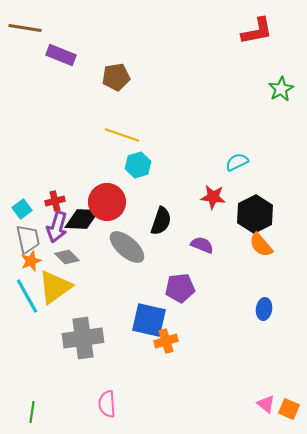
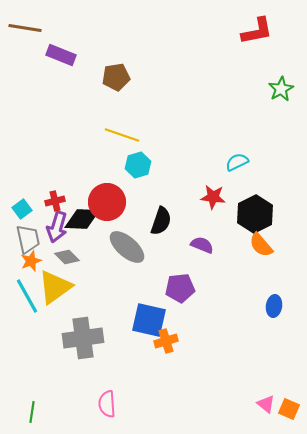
blue ellipse: moved 10 px right, 3 px up
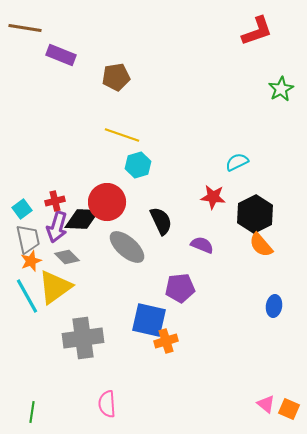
red L-shape: rotated 8 degrees counterclockwise
black semicircle: rotated 44 degrees counterclockwise
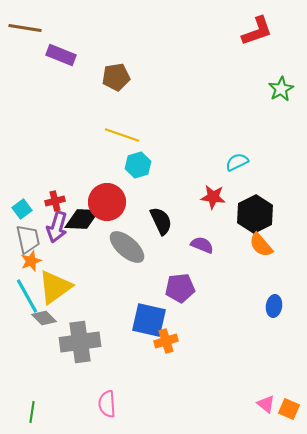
gray diamond: moved 23 px left, 61 px down
gray cross: moved 3 px left, 4 px down
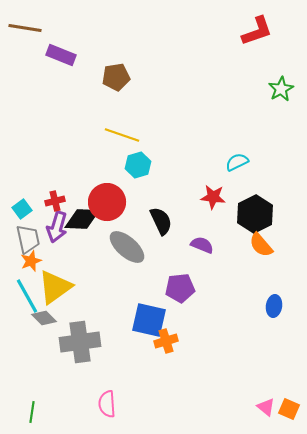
pink triangle: moved 3 px down
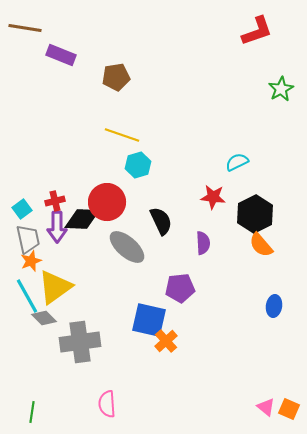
purple arrow: rotated 16 degrees counterclockwise
purple semicircle: moved 1 px right, 2 px up; rotated 65 degrees clockwise
orange cross: rotated 25 degrees counterclockwise
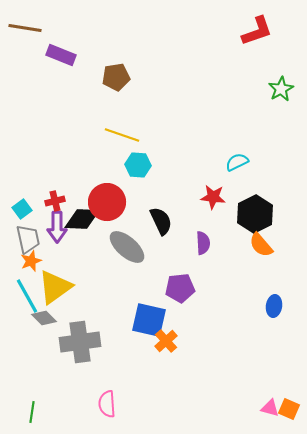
cyan hexagon: rotated 20 degrees clockwise
pink triangle: moved 4 px right, 1 px down; rotated 24 degrees counterclockwise
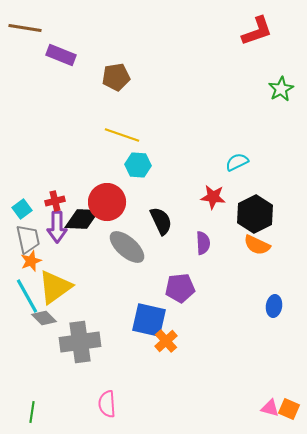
orange semicircle: moved 4 px left; rotated 24 degrees counterclockwise
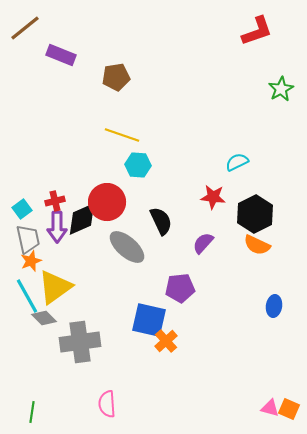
brown line: rotated 48 degrees counterclockwise
black diamond: rotated 27 degrees counterclockwise
purple semicircle: rotated 135 degrees counterclockwise
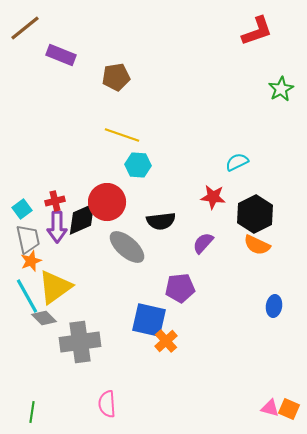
black semicircle: rotated 108 degrees clockwise
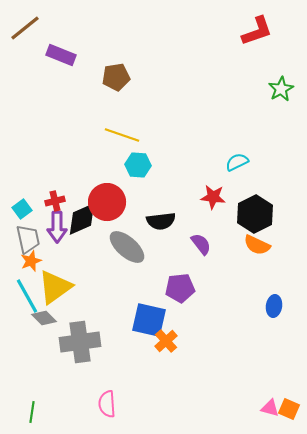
purple semicircle: moved 2 px left, 1 px down; rotated 100 degrees clockwise
